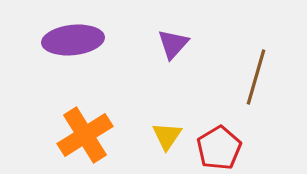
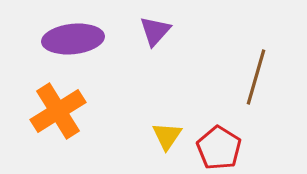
purple ellipse: moved 1 px up
purple triangle: moved 18 px left, 13 px up
orange cross: moved 27 px left, 24 px up
red pentagon: rotated 9 degrees counterclockwise
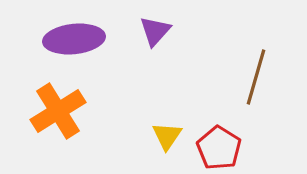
purple ellipse: moved 1 px right
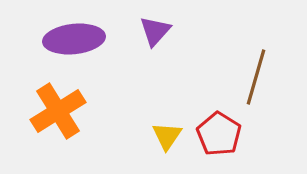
red pentagon: moved 14 px up
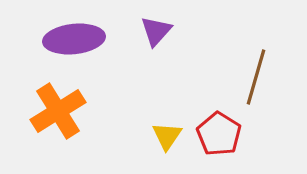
purple triangle: moved 1 px right
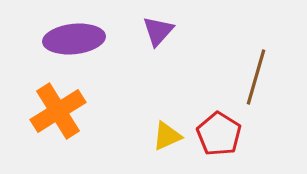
purple triangle: moved 2 px right
yellow triangle: rotated 32 degrees clockwise
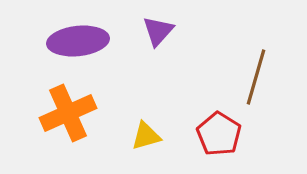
purple ellipse: moved 4 px right, 2 px down
orange cross: moved 10 px right, 2 px down; rotated 8 degrees clockwise
yellow triangle: moved 21 px left; rotated 8 degrees clockwise
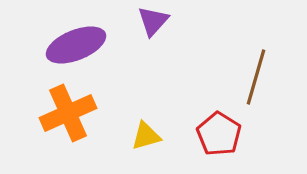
purple triangle: moved 5 px left, 10 px up
purple ellipse: moved 2 px left, 4 px down; rotated 16 degrees counterclockwise
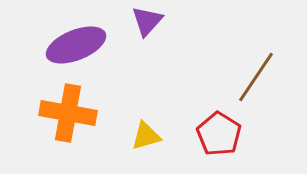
purple triangle: moved 6 px left
brown line: rotated 18 degrees clockwise
orange cross: rotated 34 degrees clockwise
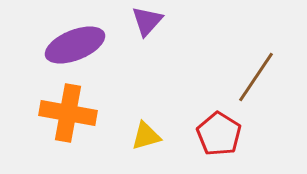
purple ellipse: moved 1 px left
